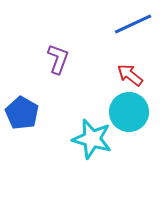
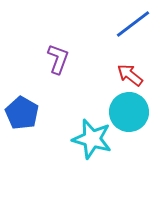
blue line: rotated 12 degrees counterclockwise
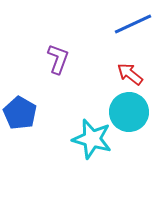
blue line: rotated 12 degrees clockwise
red arrow: moved 1 px up
blue pentagon: moved 2 px left
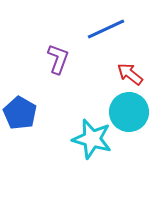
blue line: moved 27 px left, 5 px down
